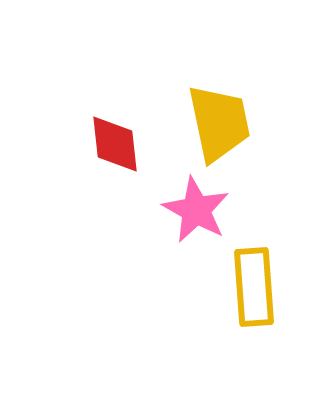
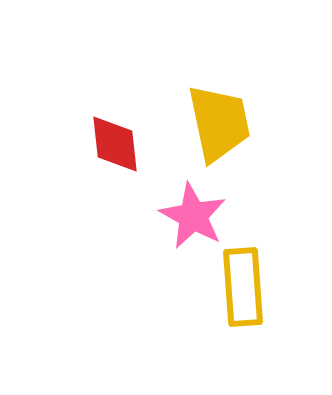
pink star: moved 3 px left, 6 px down
yellow rectangle: moved 11 px left
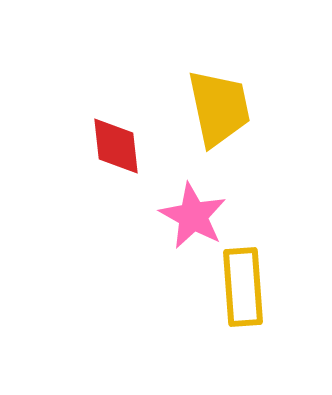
yellow trapezoid: moved 15 px up
red diamond: moved 1 px right, 2 px down
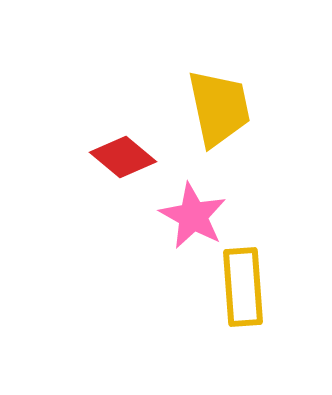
red diamond: moved 7 px right, 11 px down; rotated 44 degrees counterclockwise
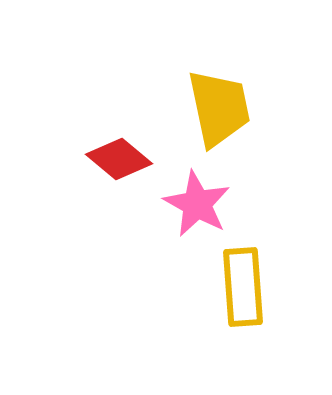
red diamond: moved 4 px left, 2 px down
pink star: moved 4 px right, 12 px up
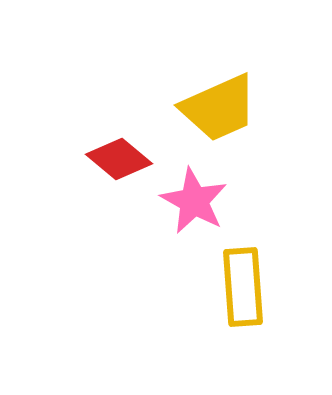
yellow trapezoid: rotated 78 degrees clockwise
pink star: moved 3 px left, 3 px up
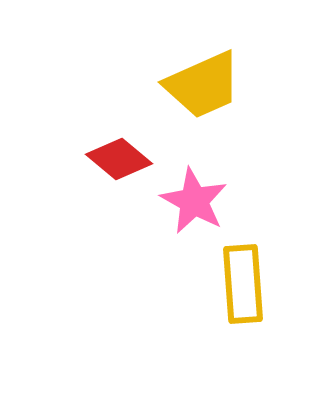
yellow trapezoid: moved 16 px left, 23 px up
yellow rectangle: moved 3 px up
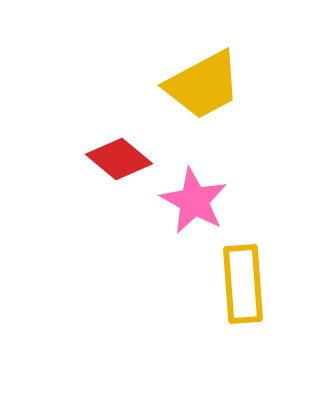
yellow trapezoid: rotated 4 degrees counterclockwise
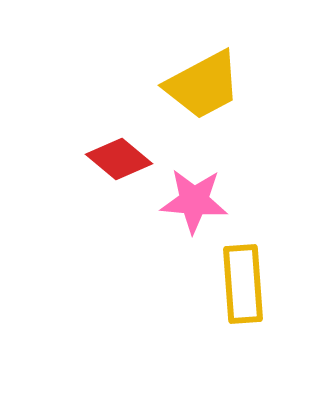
pink star: rotated 24 degrees counterclockwise
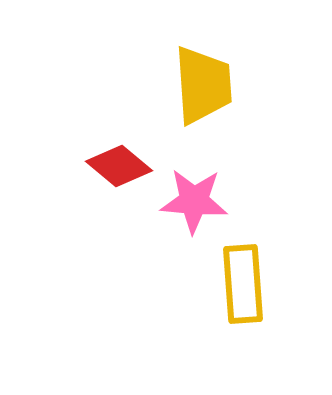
yellow trapezoid: rotated 66 degrees counterclockwise
red diamond: moved 7 px down
